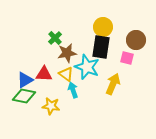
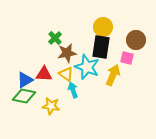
yellow arrow: moved 9 px up
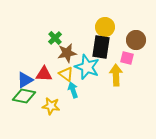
yellow circle: moved 2 px right
yellow arrow: moved 3 px right; rotated 25 degrees counterclockwise
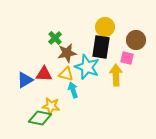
yellow triangle: rotated 21 degrees counterclockwise
green diamond: moved 16 px right, 22 px down
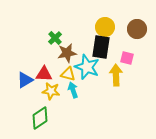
brown circle: moved 1 px right, 11 px up
yellow triangle: moved 2 px right
yellow star: moved 15 px up
green diamond: rotated 45 degrees counterclockwise
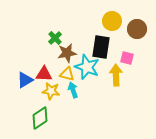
yellow circle: moved 7 px right, 6 px up
yellow triangle: moved 1 px left
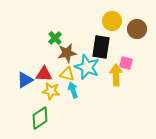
pink square: moved 1 px left, 5 px down
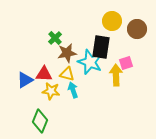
pink square: rotated 32 degrees counterclockwise
cyan star: moved 3 px right, 5 px up
green diamond: moved 3 px down; rotated 35 degrees counterclockwise
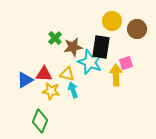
brown star: moved 6 px right, 6 px up
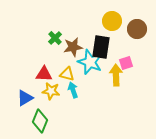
blue triangle: moved 18 px down
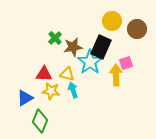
black rectangle: rotated 15 degrees clockwise
cyan star: rotated 15 degrees clockwise
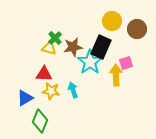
yellow triangle: moved 18 px left, 26 px up
